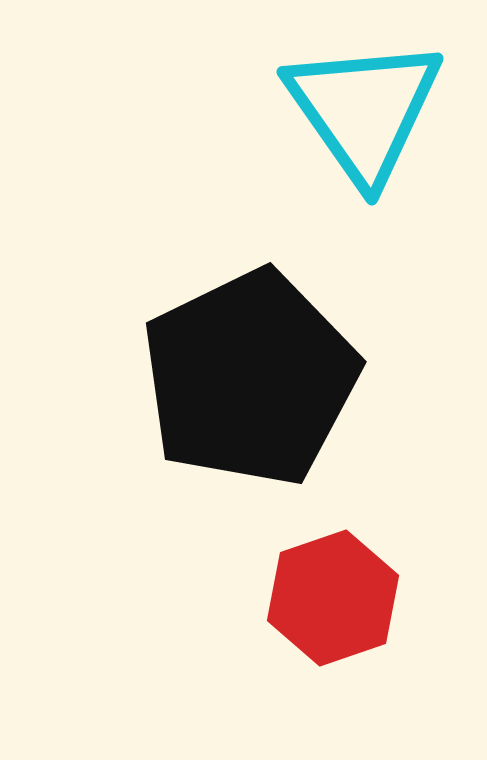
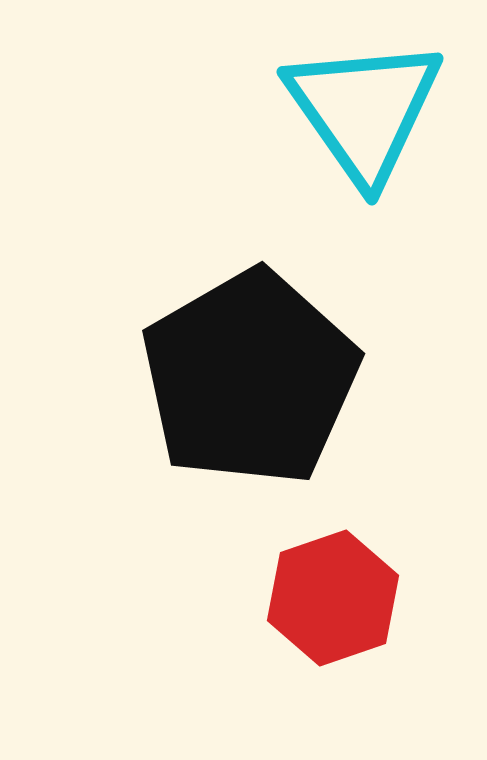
black pentagon: rotated 4 degrees counterclockwise
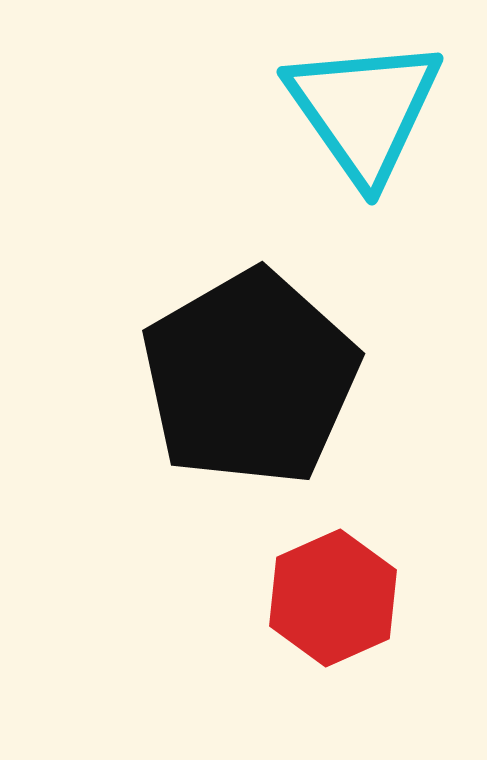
red hexagon: rotated 5 degrees counterclockwise
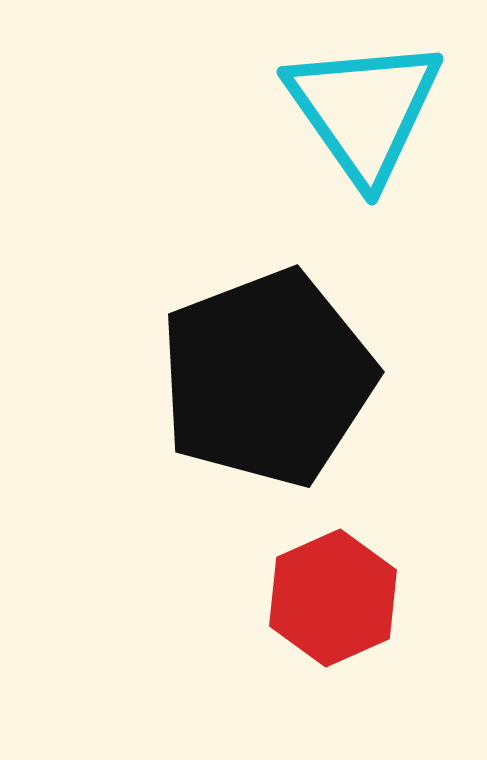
black pentagon: moved 17 px right; rotated 9 degrees clockwise
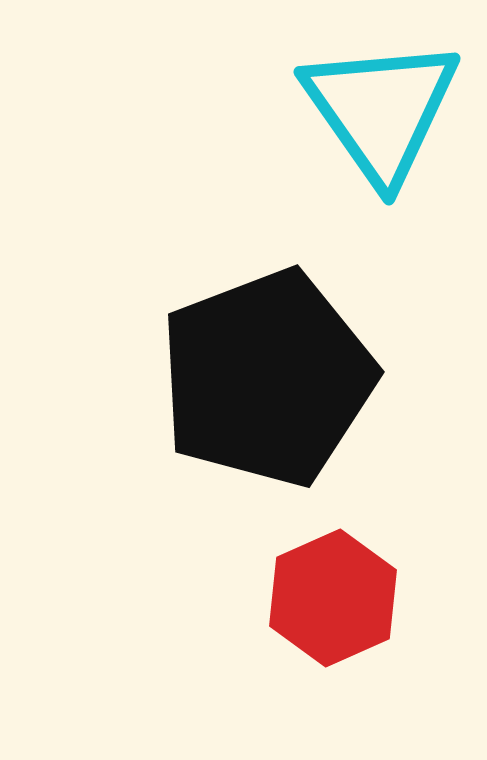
cyan triangle: moved 17 px right
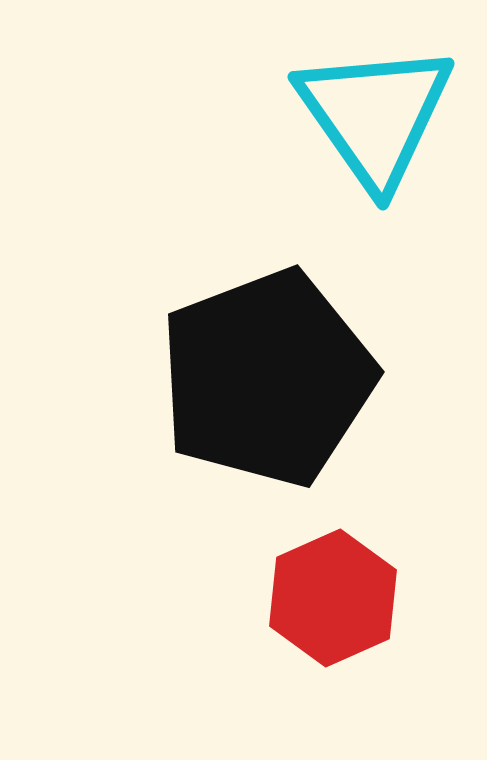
cyan triangle: moved 6 px left, 5 px down
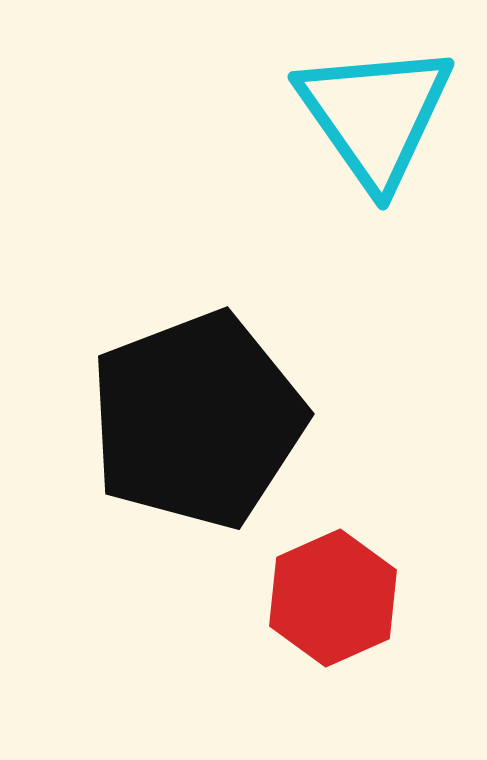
black pentagon: moved 70 px left, 42 px down
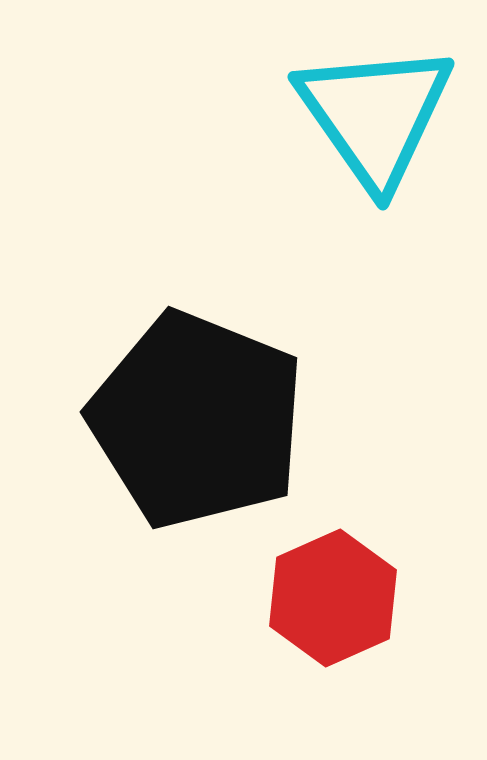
black pentagon: rotated 29 degrees counterclockwise
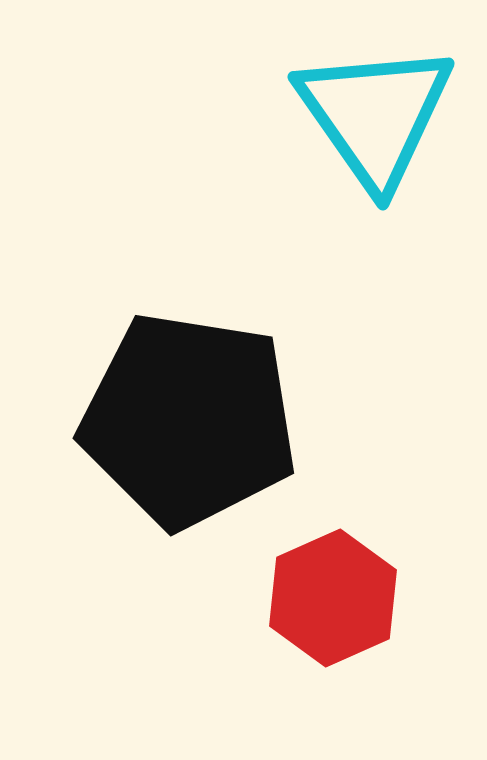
black pentagon: moved 8 px left; rotated 13 degrees counterclockwise
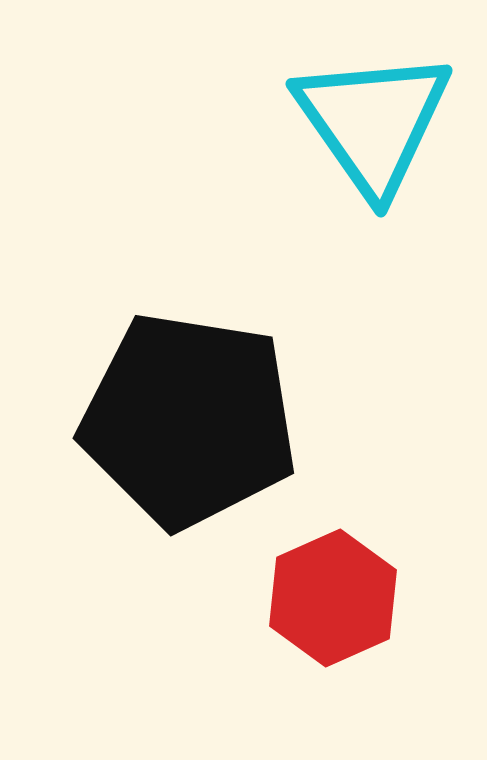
cyan triangle: moved 2 px left, 7 px down
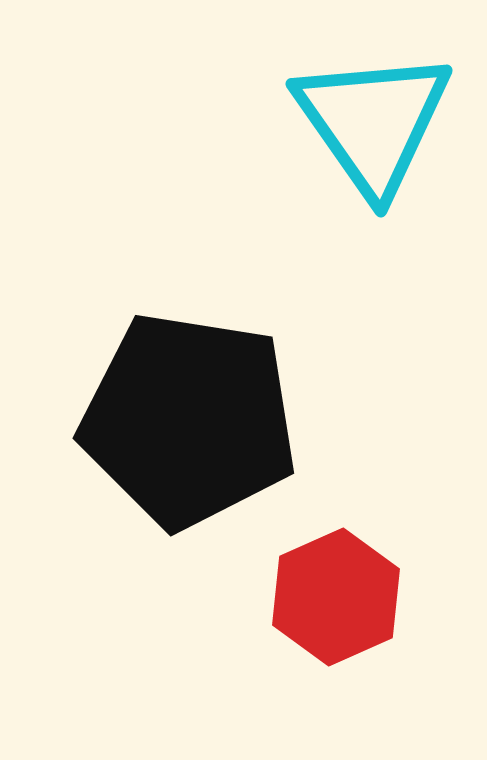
red hexagon: moved 3 px right, 1 px up
